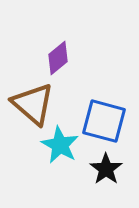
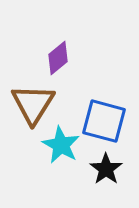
brown triangle: rotated 21 degrees clockwise
cyan star: moved 1 px right
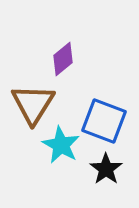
purple diamond: moved 5 px right, 1 px down
blue square: rotated 6 degrees clockwise
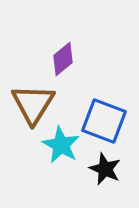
black star: moved 1 px left; rotated 12 degrees counterclockwise
